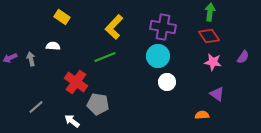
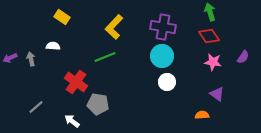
green arrow: rotated 24 degrees counterclockwise
cyan circle: moved 4 px right
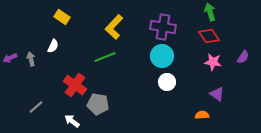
white semicircle: rotated 112 degrees clockwise
red cross: moved 1 px left, 3 px down
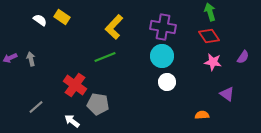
white semicircle: moved 13 px left, 26 px up; rotated 80 degrees counterclockwise
purple triangle: moved 10 px right
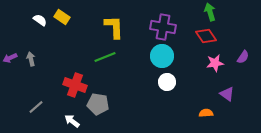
yellow L-shape: rotated 135 degrees clockwise
red diamond: moved 3 px left
pink star: moved 2 px right, 1 px down; rotated 18 degrees counterclockwise
red cross: rotated 15 degrees counterclockwise
orange semicircle: moved 4 px right, 2 px up
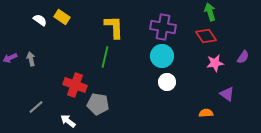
green line: rotated 55 degrees counterclockwise
white arrow: moved 4 px left
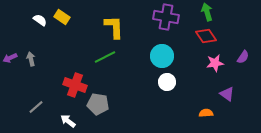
green arrow: moved 3 px left
purple cross: moved 3 px right, 10 px up
green line: rotated 50 degrees clockwise
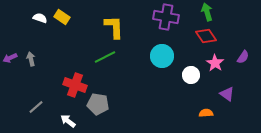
white semicircle: moved 2 px up; rotated 16 degrees counterclockwise
pink star: rotated 30 degrees counterclockwise
white circle: moved 24 px right, 7 px up
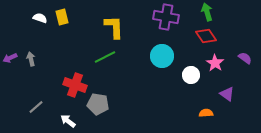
yellow rectangle: rotated 42 degrees clockwise
purple semicircle: moved 2 px right, 1 px down; rotated 88 degrees counterclockwise
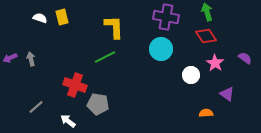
cyan circle: moved 1 px left, 7 px up
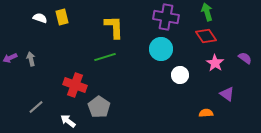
green line: rotated 10 degrees clockwise
white circle: moved 11 px left
gray pentagon: moved 1 px right, 3 px down; rotated 25 degrees clockwise
